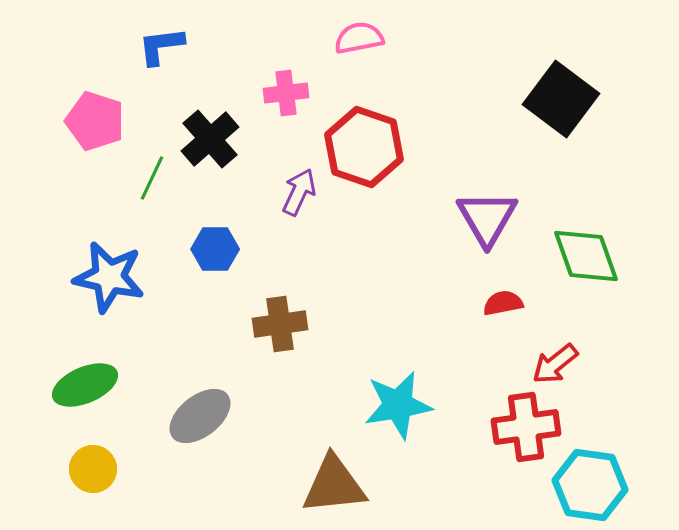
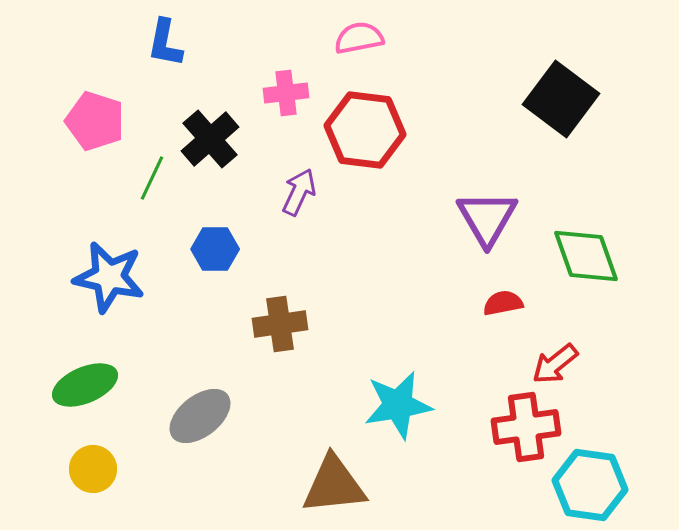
blue L-shape: moved 4 px right, 3 px up; rotated 72 degrees counterclockwise
red hexagon: moved 1 px right, 17 px up; rotated 12 degrees counterclockwise
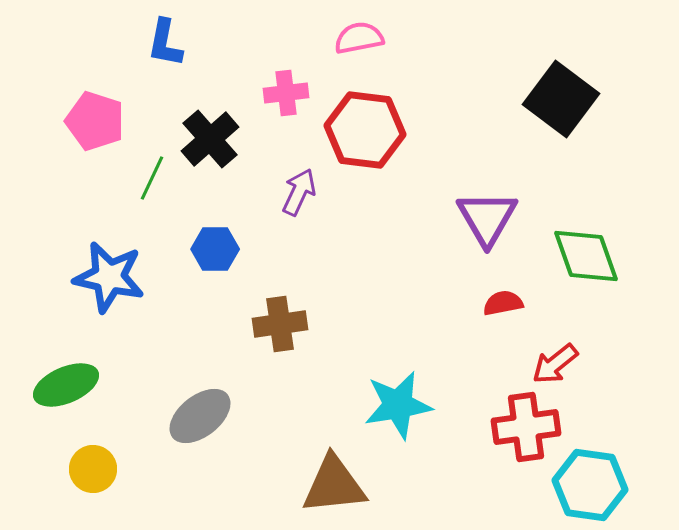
green ellipse: moved 19 px left
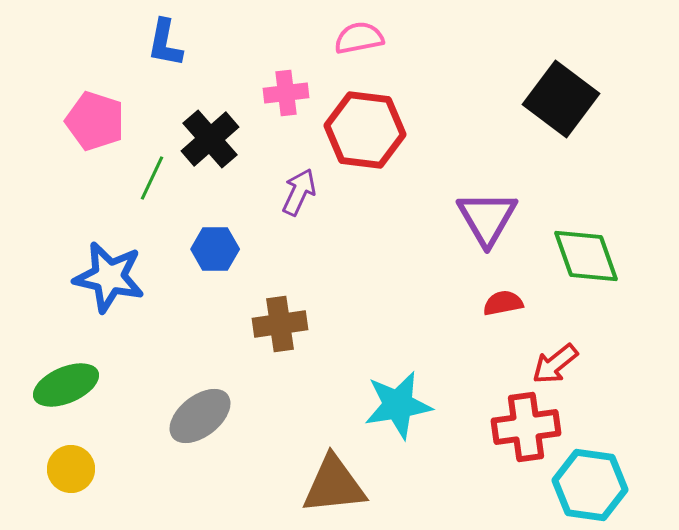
yellow circle: moved 22 px left
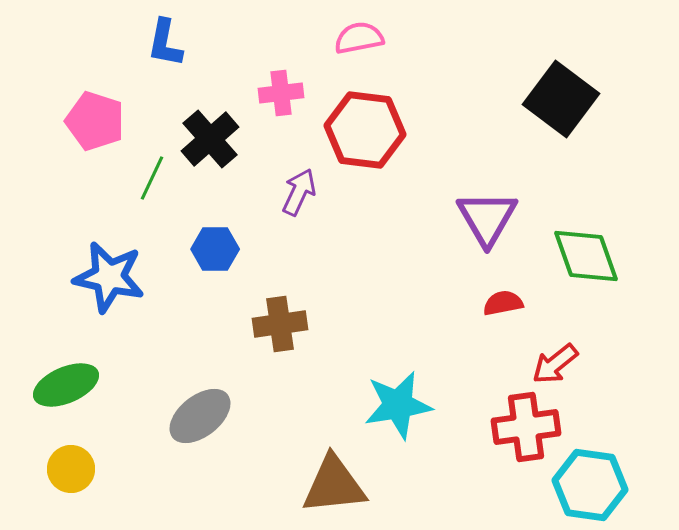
pink cross: moved 5 px left
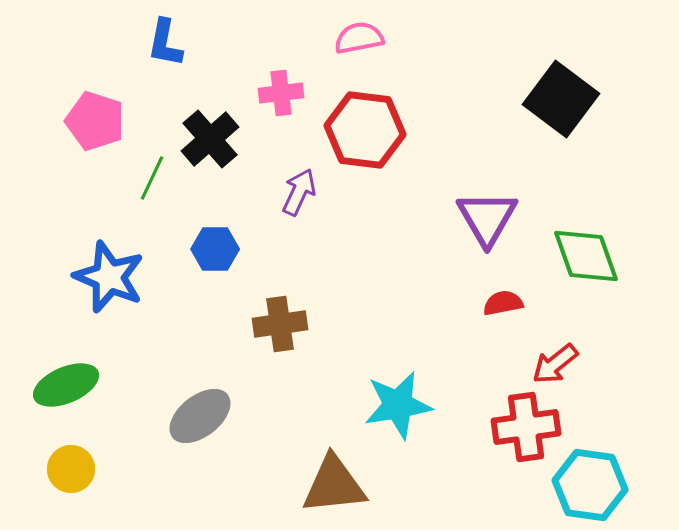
blue star: rotated 10 degrees clockwise
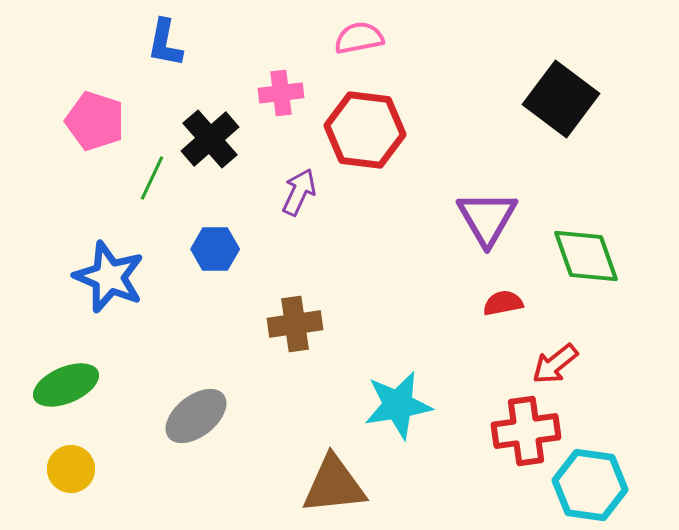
brown cross: moved 15 px right
gray ellipse: moved 4 px left
red cross: moved 4 px down
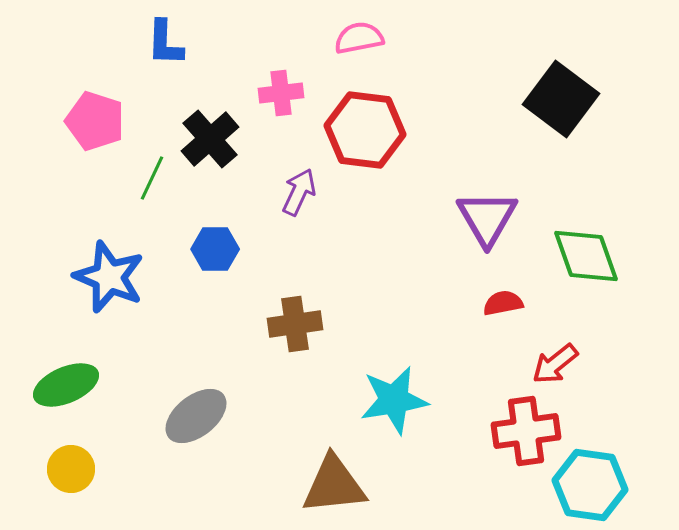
blue L-shape: rotated 9 degrees counterclockwise
cyan star: moved 4 px left, 5 px up
